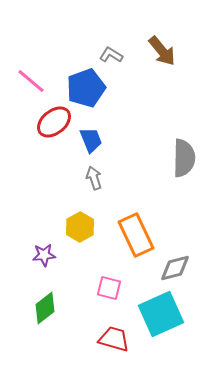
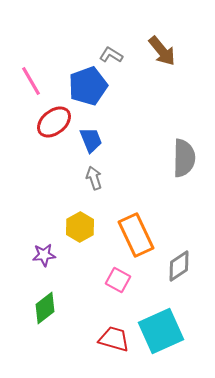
pink line: rotated 20 degrees clockwise
blue pentagon: moved 2 px right, 2 px up
gray diamond: moved 4 px right, 2 px up; rotated 20 degrees counterclockwise
pink square: moved 9 px right, 8 px up; rotated 15 degrees clockwise
cyan square: moved 17 px down
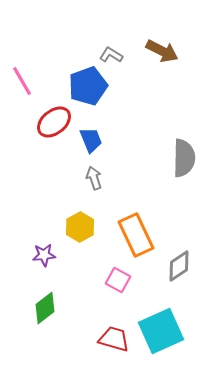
brown arrow: rotated 24 degrees counterclockwise
pink line: moved 9 px left
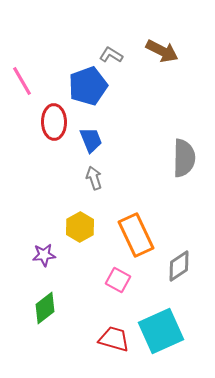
red ellipse: rotated 52 degrees counterclockwise
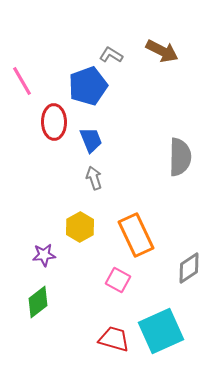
gray semicircle: moved 4 px left, 1 px up
gray diamond: moved 10 px right, 2 px down
green diamond: moved 7 px left, 6 px up
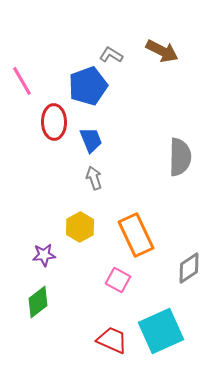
red trapezoid: moved 2 px left, 1 px down; rotated 8 degrees clockwise
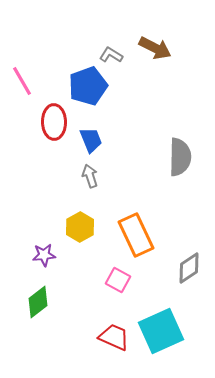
brown arrow: moved 7 px left, 3 px up
gray arrow: moved 4 px left, 2 px up
red trapezoid: moved 2 px right, 3 px up
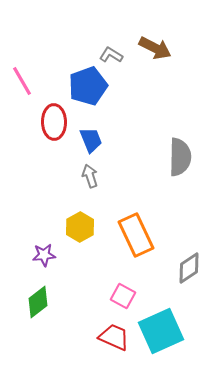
pink square: moved 5 px right, 16 px down
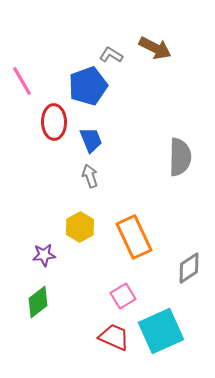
orange rectangle: moved 2 px left, 2 px down
pink square: rotated 30 degrees clockwise
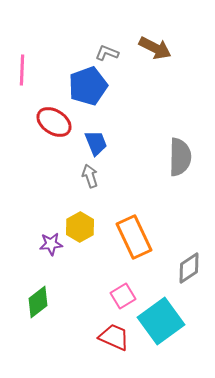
gray L-shape: moved 4 px left, 2 px up; rotated 10 degrees counterclockwise
pink line: moved 11 px up; rotated 32 degrees clockwise
red ellipse: rotated 56 degrees counterclockwise
blue trapezoid: moved 5 px right, 3 px down
purple star: moved 7 px right, 11 px up
cyan square: moved 10 px up; rotated 12 degrees counterclockwise
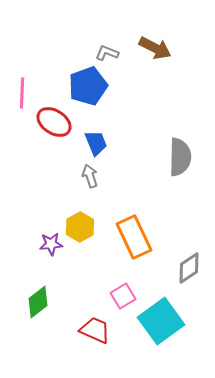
pink line: moved 23 px down
red trapezoid: moved 19 px left, 7 px up
